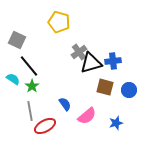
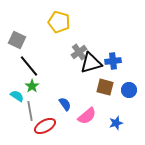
cyan semicircle: moved 4 px right, 17 px down
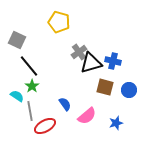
blue cross: rotated 21 degrees clockwise
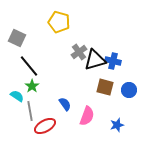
gray square: moved 2 px up
black triangle: moved 4 px right, 3 px up
pink semicircle: rotated 30 degrees counterclockwise
blue star: moved 1 px right, 2 px down
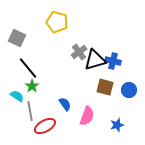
yellow pentagon: moved 2 px left
black line: moved 1 px left, 2 px down
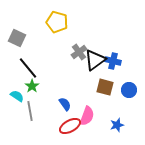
black triangle: rotated 20 degrees counterclockwise
red ellipse: moved 25 px right
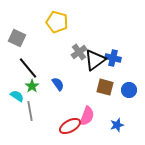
blue cross: moved 3 px up
blue semicircle: moved 7 px left, 20 px up
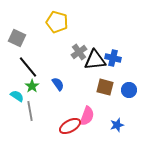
black triangle: rotated 30 degrees clockwise
black line: moved 1 px up
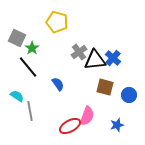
blue cross: rotated 28 degrees clockwise
green star: moved 38 px up
blue circle: moved 5 px down
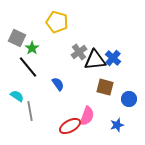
blue circle: moved 4 px down
